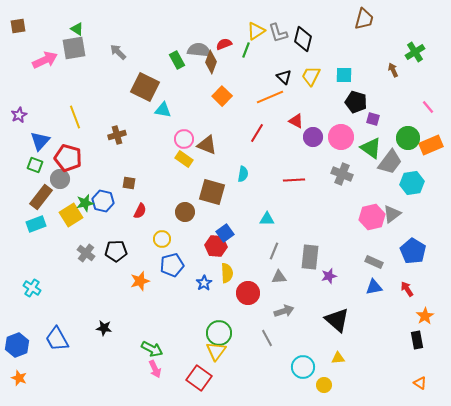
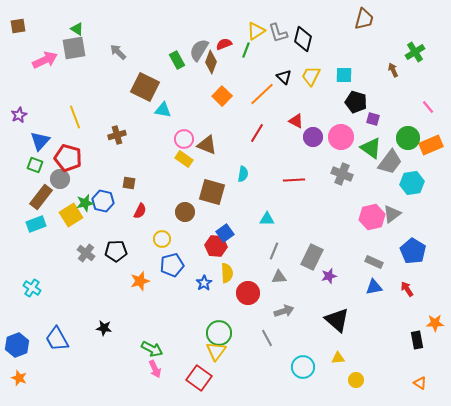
gray semicircle at (199, 50): rotated 65 degrees counterclockwise
orange line at (270, 97): moved 8 px left, 3 px up; rotated 20 degrees counterclockwise
gray rectangle at (310, 257): moved 2 px right; rotated 20 degrees clockwise
orange star at (425, 316): moved 10 px right, 7 px down; rotated 30 degrees clockwise
yellow circle at (324, 385): moved 32 px right, 5 px up
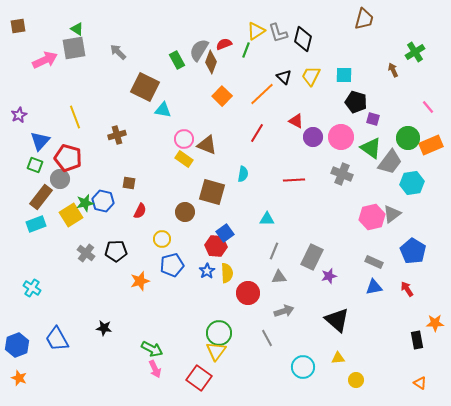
blue star at (204, 283): moved 3 px right, 12 px up
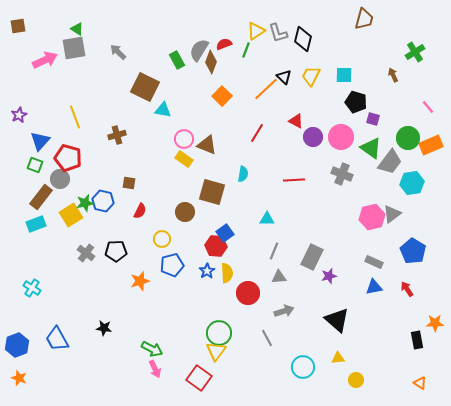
brown arrow at (393, 70): moved 5 px down
orange line at (262, 94): moved 4 px right, 5 px up
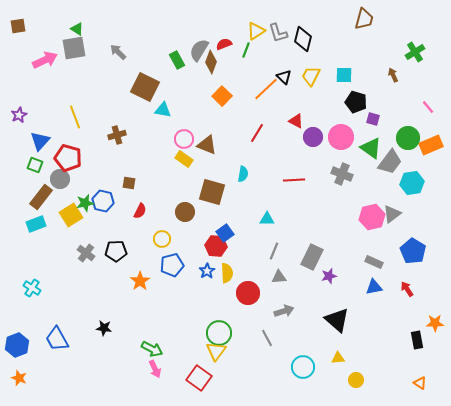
orange star at (140, 281): rotated 18 degrees counterclockwise
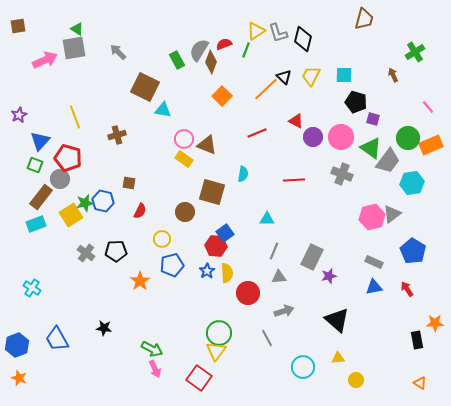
red line at (257, 133): rotated 36 degrees clockwise
gray trapezoid at (390, 162): moved 2 px left, 1 px up
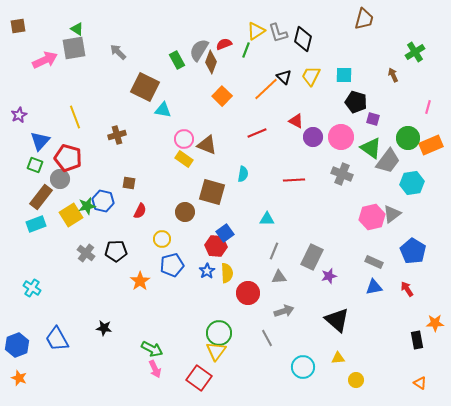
pink line at (428, 107): rotated 56 degrees clockwise
green star at (85, 203): moved 2 px right, 3 px down
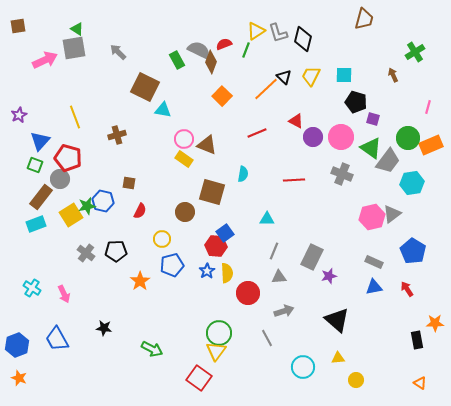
gray semicircle at (199, 50): rotated 85 degrees clockwise
pink arrow at (155, 369): moved 91 px left, 75 px up
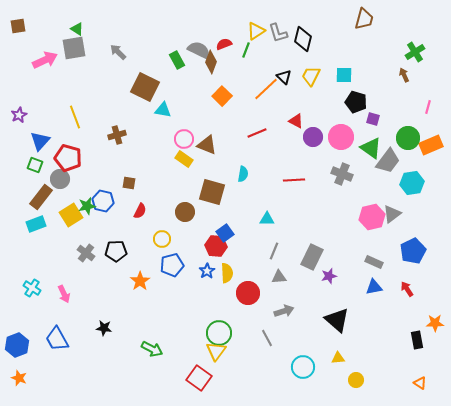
brown arrow at (393, 75): moved 11 px right
blue pentagon at (413, 251): rotated 15 degrees clockwise
